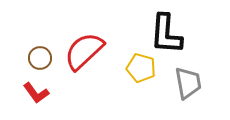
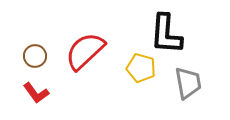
red semicircle: moved 1 px right
brown circle: moved 5 px left, 2 px up
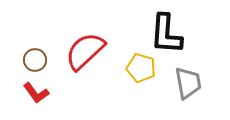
brown circle: moved 4 px down
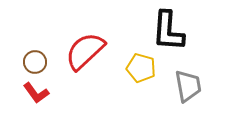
black L-shape: moved 2 px right, 3 px up
brown circle: moved 2 px down
gray trapezoid: moved 3 px down
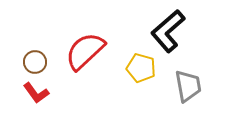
black L-shape: rotated 45 degrees clockwise
